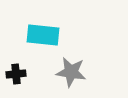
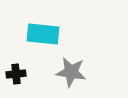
cyan rectangle: moved 1 px up
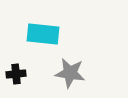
gray star: moved 1 px left, 1 px down
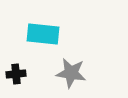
gray star: moved 1 px right
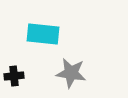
black cross: moved 2 px left, 2 px down
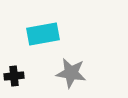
cyan rectangle: rotated 16 degrees counterclockwise
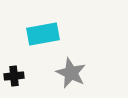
gray star: rotated 16 degrees clockwise
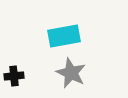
cyan rectangle: moved 21 px right, 2 px down
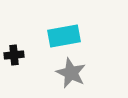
black cross: moved 21 px up
